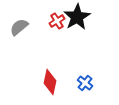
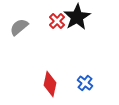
red cross: rotated 14 degrees counterclockwise
red diamond: moved 2 px down
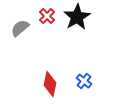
red cross: moved 10 px left, 5 px up
gray semicircle: moved 1 px right, 1 px down
blue cross: moved 1 px left, 2 px up
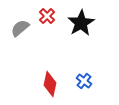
black star: moved 4 px right, 6 px down
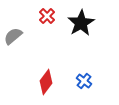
gray semicircle: moved 7 px left, 8 px down
red diamond: moved 4 px left, 2 px up; rotated 25 degrees clockwise
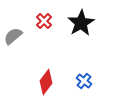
red cross: moved 3 px left, 5 px down
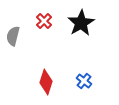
gray semicircle: rotated 36 degrees counterclockwise
red diamond: rotated 20 degrees counterclockwise
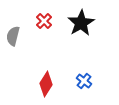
red diamond: moved 2 px down; rotated 15 degrees clockwise
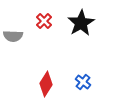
gray semicircle: rotated 102 degrees counterclockwise
blue cross: moved 1 px left, 1 px down
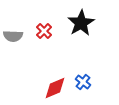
red cross: moved 10 px down
red diamond: moved 9 px right, 4 px down; rotated 35 degrees clockwise
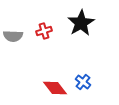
red cross: rotated 28 degrees clockwise
red diamond: rotated 75 degrees clockwise
